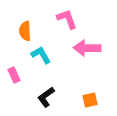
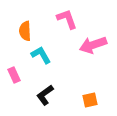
pink arrow: moved 6 px right, 3 px up; rotated 20 degrees counterclockwise
black L-shape: moved 1 px left, 2 px up
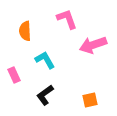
cyan L-shape: moved 4 px right, 5 px down
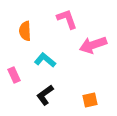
cyan L-shape: rotated 20 degrees counterclockwise
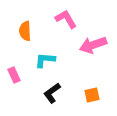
pink L-shape: moved 1 px left; rotated 10 degrees counterclockwise
cyan L-shape: rotated 35 degrees counterclockwise
black L-shape: moved 7 px right, 2 px up
orange square: moved 2 px right, 5 px up
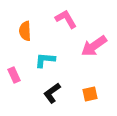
pink arrow: moved 1 px right, 1 px down; rotated 16 degrees counterclockwise
orange square: moved 2 px left, 1 px up
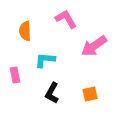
pink rectangle: moved 1 px right; rotated 14 degrees clockwise
black L-shape: rotated 25 degrees counterclockwise
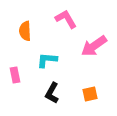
cyan L-shape: moved 2 px right
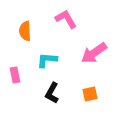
pink arrow: moved 7 px down
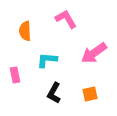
black L-shape: moved 2 px right
